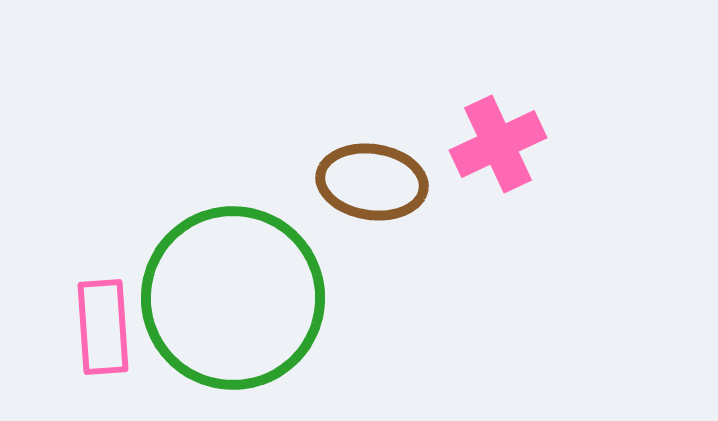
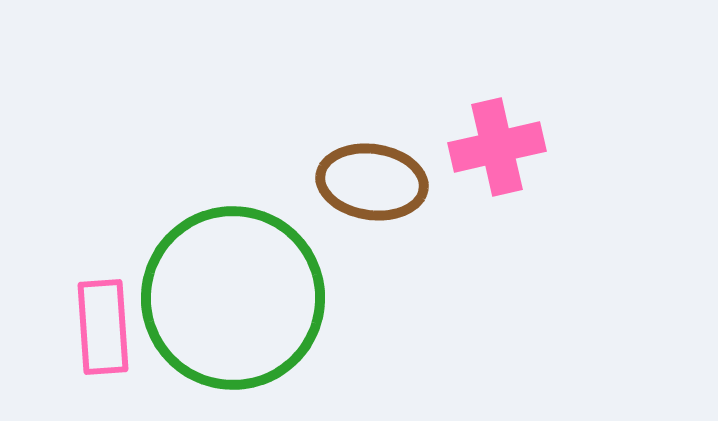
pink cross: moved 1 px left, 3 px down; rotated 12 degrees clockwise
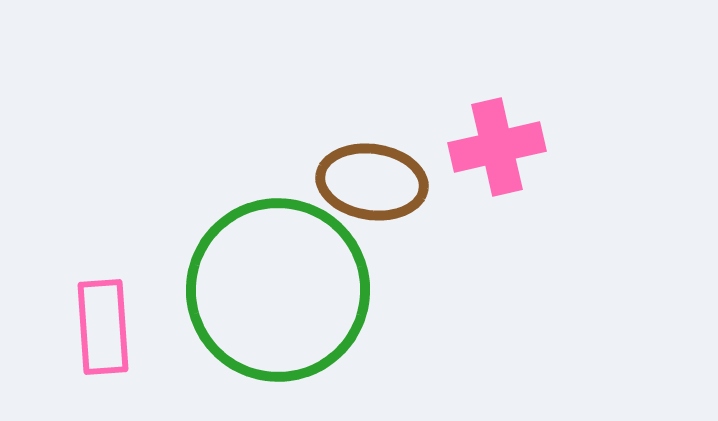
green circle: moved 45 px right, 8 px up
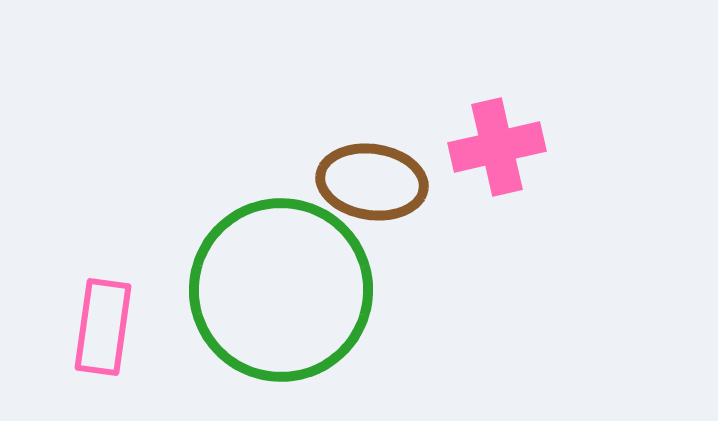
green circle: moved 3 px right
pink rectangle: rotated 12 degrees clockwise
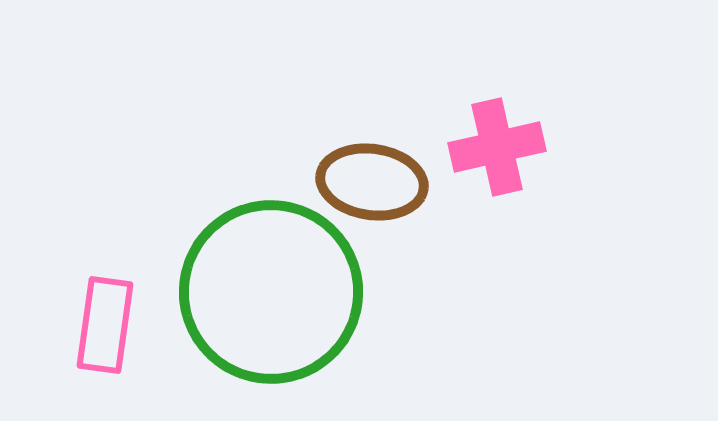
green circle: moved 10 px left, 2 px down
pink rectangle: moved 2 px right, 2 px up
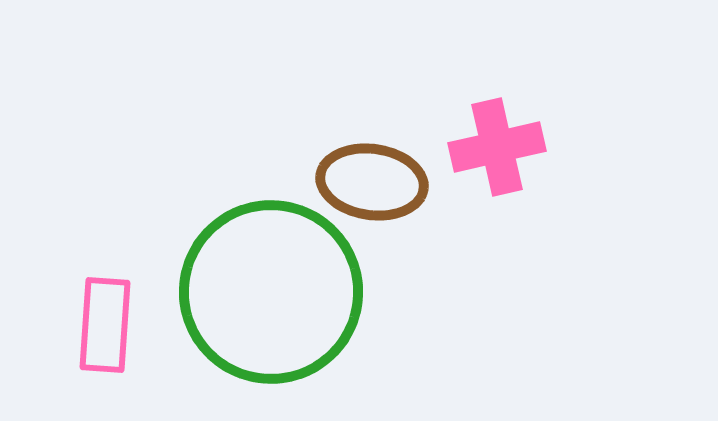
pink rectangle: rotated 4 degrees counterclockwise
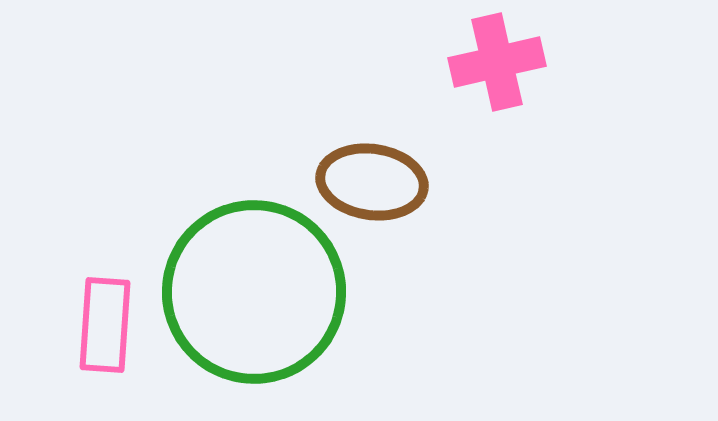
pink cross: moved 85 px up
green circle: moved 17 px left
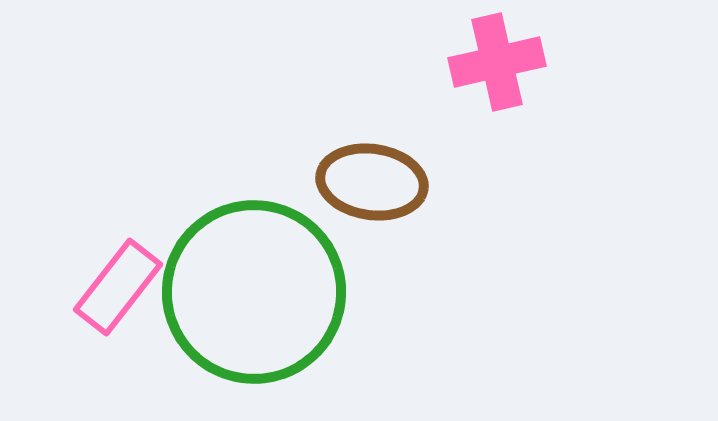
pink rectangle: moved 13 px right, 38 px up; rotated 34 degrees clockwise
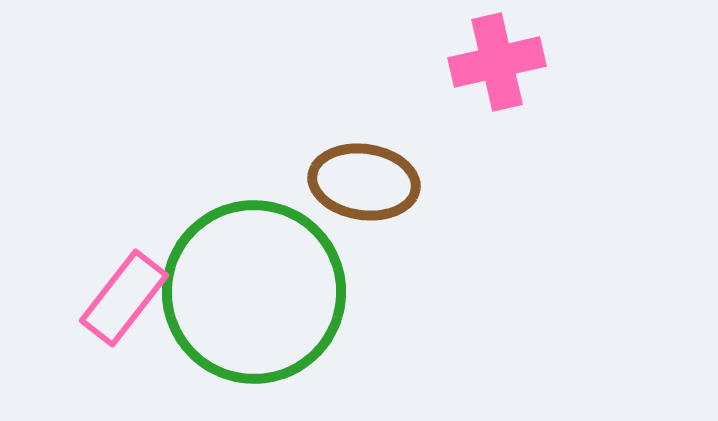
brown ellipse: moved 8 px left
pink rectangle: moved 6 px right, 11 px down
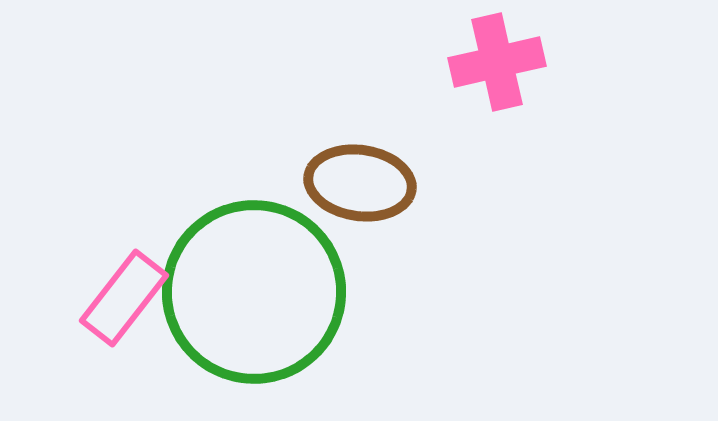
brown ellipse: moved 4 px left, 1 px down
